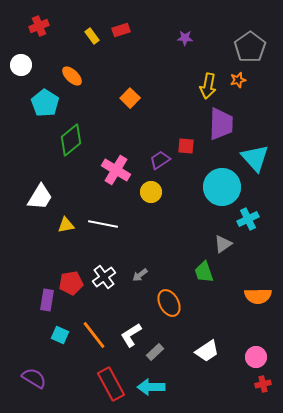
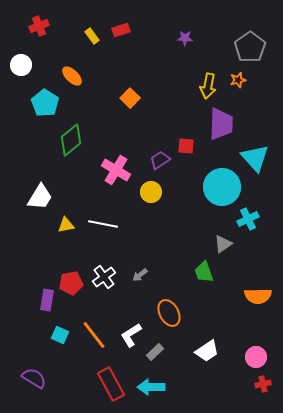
orange ellipse at (169, 303): moved 10 px down
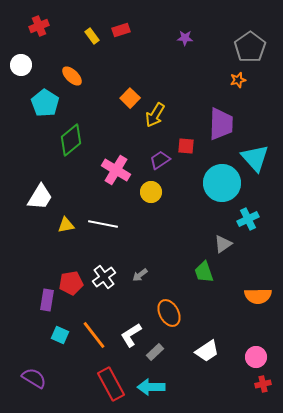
yellow arrow at (208, 86): moved 53 px left, 29 px down; rotated 20 degrees clockwise
cyan circle at (222, 187): moved 4 px up
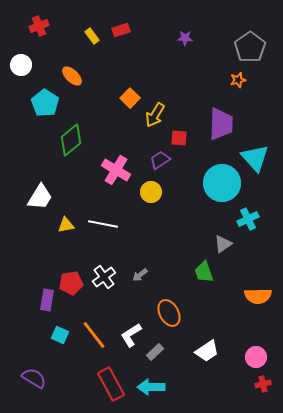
red square at (186, 146): moved 7 px left, 8 px up
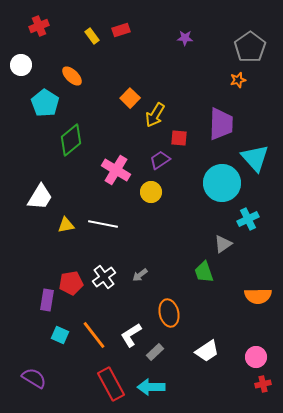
orange ellipse at (169, 313): rotated 16 degrees clockwise
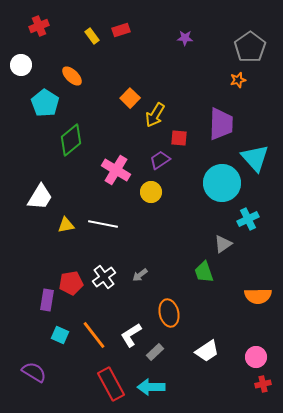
purple semicircle at (34, 378): moved 6 px up
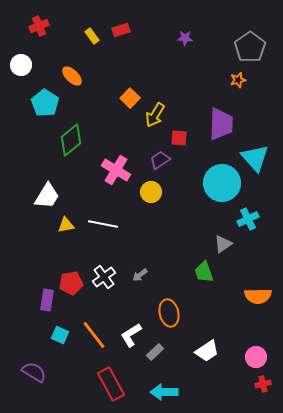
white trapezoid at (40, 197): moved 7 px right, 1 px up
cyan arrow at (151, 387): moved 13 px right, 5 px down
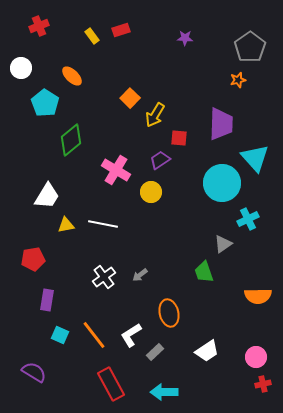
white circle at (21, 65): moved 3 px down
red pentagon at (71, 283): moved 38 px left, 24 px up
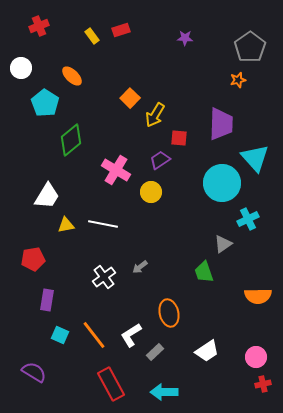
gray arrow at (140, 275): moved 8 px up
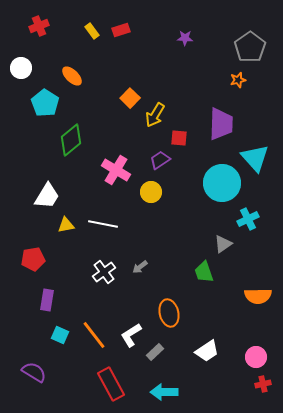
yellow rectangle at (92, 36): moved 5 px up
white cross at (104, 277): moved 5 px up
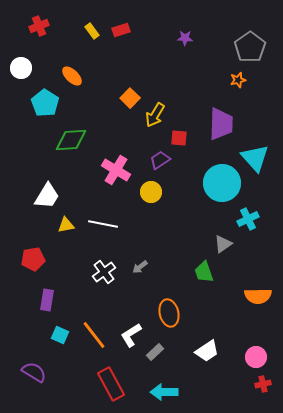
green diamond at (71, 140): rotated 36 degrees clockwise
